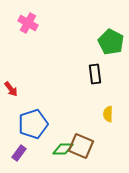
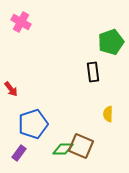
pink cross: moved 7 px left, 1 px up
green pentagon: rotated 25 degrees clockwise
black rectangle: moved 2 px left, 2 px up
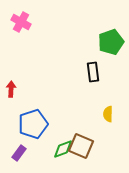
red arrow: rotated 140 degrees counterclockwise
green diamond: rotated 20 degrees counterclockwise
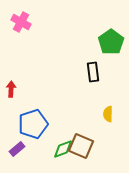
green pentagon: rotated 15 degrees counterclockwise
purple rectangle: moved 2 px left, 4 px up; rotated 14 degrees clockwise
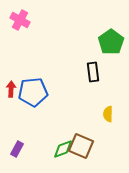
pink cross: moved 1 px left, 2 px up
blue pentagon: moved 32 px up; rotated 12 degrees clockwise
purple rectangle: rotated 21 degrees counterclockwise
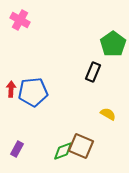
green pentagon: moved 2 px right, 2 px down
black rectangle: rotated 30 degrees clockwise
yellow semicircle: rotated 119 degrees clockwise
green diamond: moved 2 px down
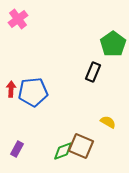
pink cross: moved 2 px left, 1 px up; rotated 24 degrees clockwise
yellow semicircle: moved 8 px down
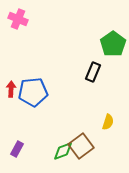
pink cross: rotated 30 degrees counterclockwise
yellow semicircle: rotated 77 degrees clockwise
brown square: rotated 30 degrees clockwise
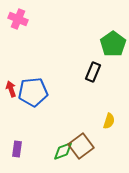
red arrow: rotated 21 degrees counterclockwise
yellow semicircle: moved 1 px right, 1 px up
purple rectangle: rotated 21 degrees counterclockwise
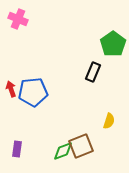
brown square: rotated 15 degrees clockwise
